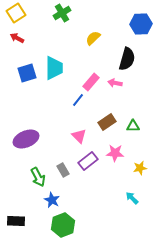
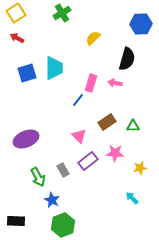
pink rectangle: moved 1 px down; rotated 24 degrees counterclockwise
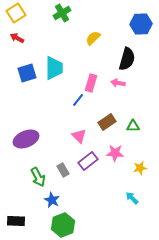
pink arrow: moved 3 px right
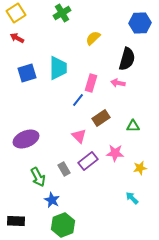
blue hexagon: moved 1 px left, 1 px up
cyan trapezoid: moved 4 px right
brown rectangle: moved 6 px left, 4 px up
gray rectangle: moved 1 px right, 1 px up
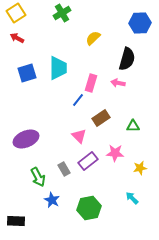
green hexagon: moved 26 px right, 17 px up; rotated 10 degrees clockwise
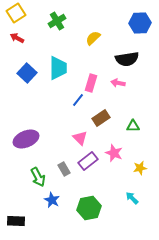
green cross: moved 5 px left, 8 px down
black semicircle: rotated 65 degrees clockwise
blue square: rotated 30 degrees counterclockwise
pink triangle: moved 1 px right, 2 px down
pink star: moved 1 px left; rotated 18 degrees clockwise
